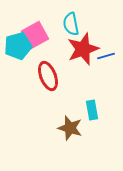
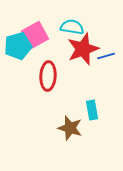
cyan semicircle: moved 1 px right, 3 px down; rotated 110 degrees clockwise
red ellipse: rotated 24 degrees clockwise
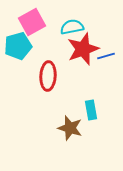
cyan semicircle: rotated 20 degrees counterclockwise
pink square: moved 3 px left, 13 px up
cyan rectangle: moved 1 px left
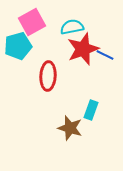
blue line: moved 1 px left, 1 px up; rotated 42 degrees clockwise
cyan rectangle: rotated 30 degrees clockwise
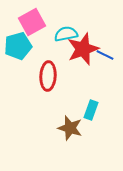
cyan semicircle: moved 6 px left, 7 px down
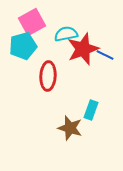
cyan pentagon: moved 5 px right
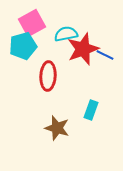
pink square: moved 1 px down
brown star: moved 13 px left
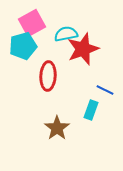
blue line: moved 35 px down
brown star: rotated 20 degrees clockwise
